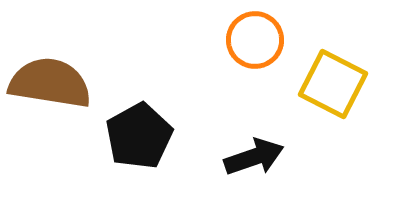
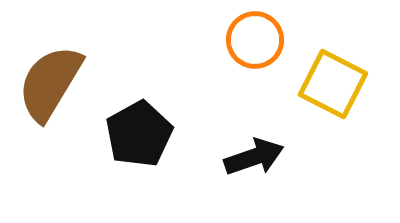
brown semicircle: rotated 68 degrees counterclockwise
black pentagon: moved 2 px up
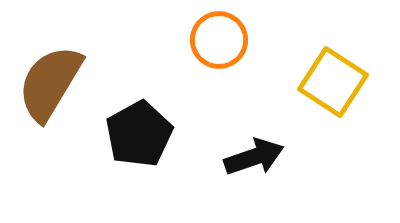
orange circle: moved 36 px left
yellow square: moved 2 px up; rotated 6 degrees clockwise
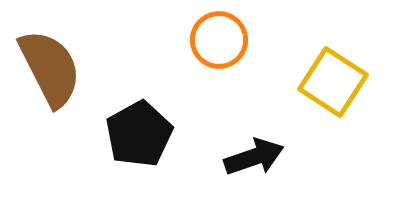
brown semicircle: moved 15 px up; rotated 122 degrees clockwise
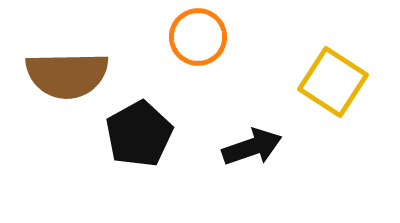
orange circle: moved 21 px left, 3 px up
brown semicircle: moved 17 px right, 7 px down; rotated 116 degrees clockwise
black arrow: moved 2 px left, 10 px up
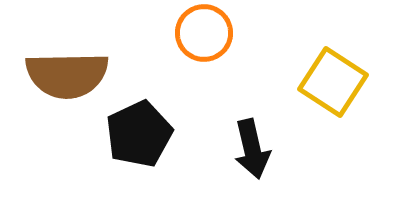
orange circle: moved 6 px right, 4 px up
black pentagon: rotated 4 degrees clockwise
black arrow: moved 2 px down; rotated 96 degrees clockwise
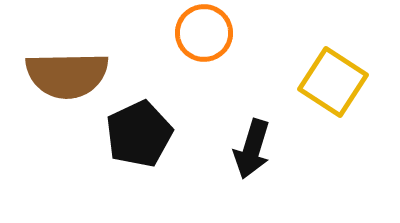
black arrow: rotated 30 degrees clockwise
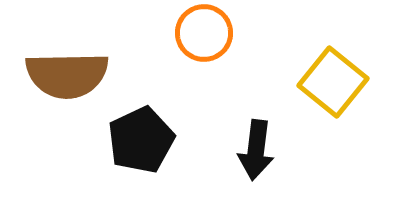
yellow square: rotated 6 degrees clockwise
black pentagon: moved 2 px right, 6 px down
black arrow: moved 4 px right, 1 px down; rotated 10 degrees counterclockwise
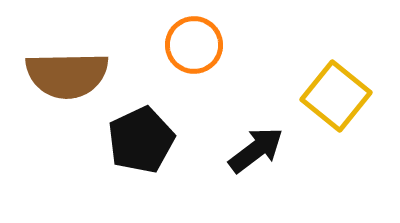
orange circle: moved 10 px left, 12 px down
yellow square: moved 3 px right, 14 px down
black arrow: rotated 134 degrees counterclockwise
